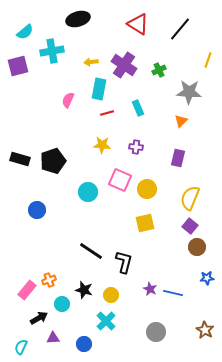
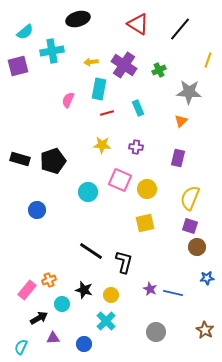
purple square at (190, 226): rotated 21 degrees counterclockwise
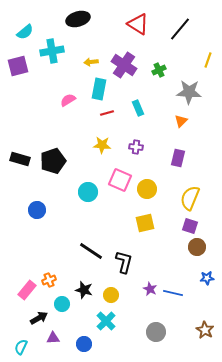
pink semicircle at (68, 100): rotated 35 degrees clockwise
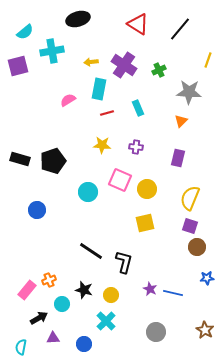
cyan semicircle at (21, 347): rotated 14 degrees counterclockwise
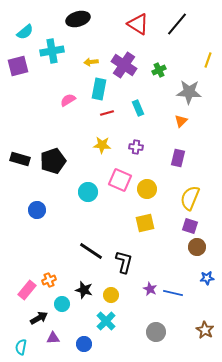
black line at (180, 29): moved 3 px left, 5 px up
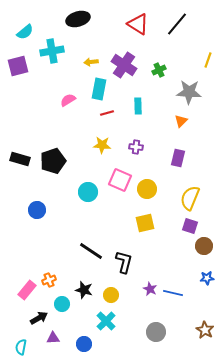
cyan rectangle at (138, 108): moved 2 px up; rotated 21 degrees clockwise
brown circle at (197, 247): moved 7 px right, 1 px up
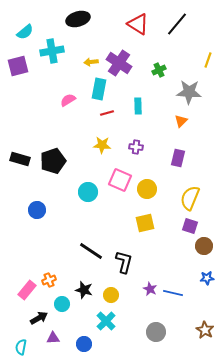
purple cross at (124, 65): moved 5 px left, 2 px up
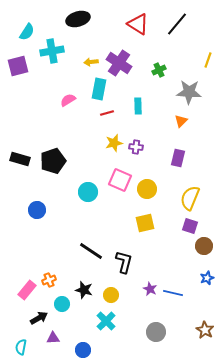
cyan semicircle at (25, 32): moved 2 px right; rotated 18 degrees counterclockwise
yellow star at (102, 145): moved 12 px right, 2 px up; rotated 18 degrees counterclockwise
blue star at (207, 278): rotated 16 degrees counterclockwise
blue circle at (84, 344): moved 1 px left, 6 px down
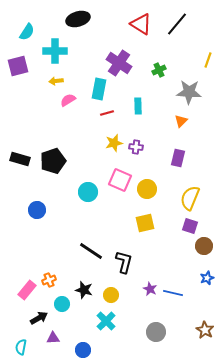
red triangle at (138, 24): moved 3 px right
cyan cross at (52, 51): moved 3 px right; rotated 10 degrees clockwise
yellow arrow at (91, 62): moved 35 px left, 19 px down
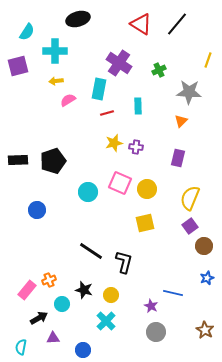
black rectangle at (20, 159): moved 2 px left, 1 px down; rotated 18 degrees counterclockwise
pink square at (120, 180): moved 3 px down
purple square at (190, 226): rotated 35 degrees clockwise
purple star at (150, 289): moved 1 px right, 17 px down
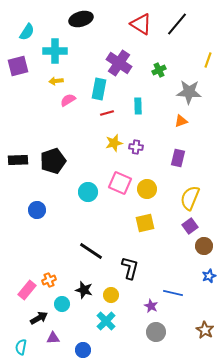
black ellipse at (78, 19): moved 3 px right
orange triangle at (181, 121): rotated 24 degrees clockwise
black L-shape at (124, 262): moved 6 px right, 6 px down
blue star at (207, 278): moved 2 px right, 2 px up
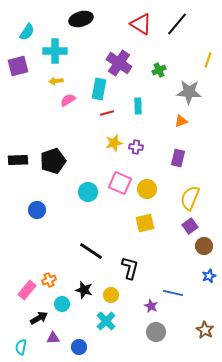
blue circle at (83, 350): moved 4 px left, 3 px up
